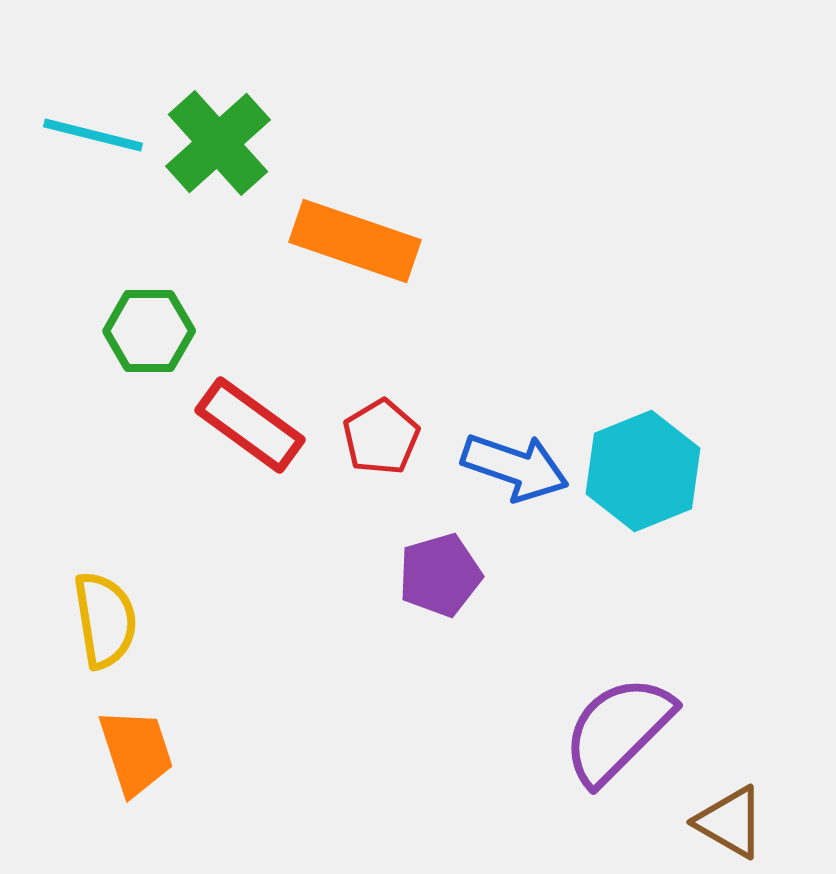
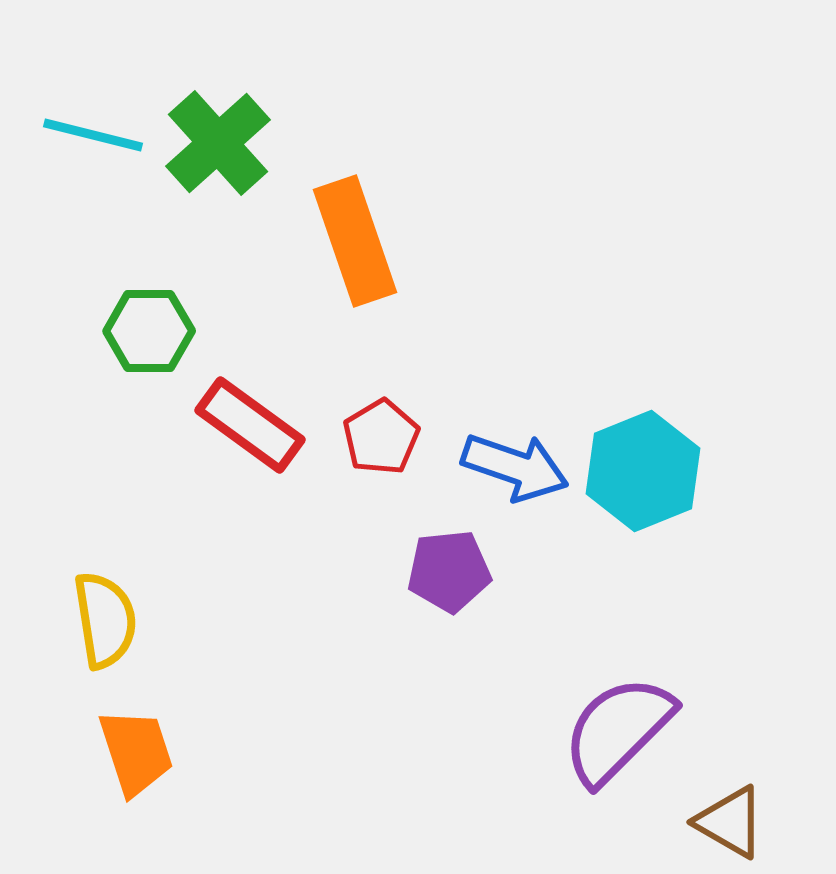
orange rectangle: rotated 52 degrees clockwise
purple pentagon: moved 9 px right, 4 px up; rotated 10 degrees clockwise
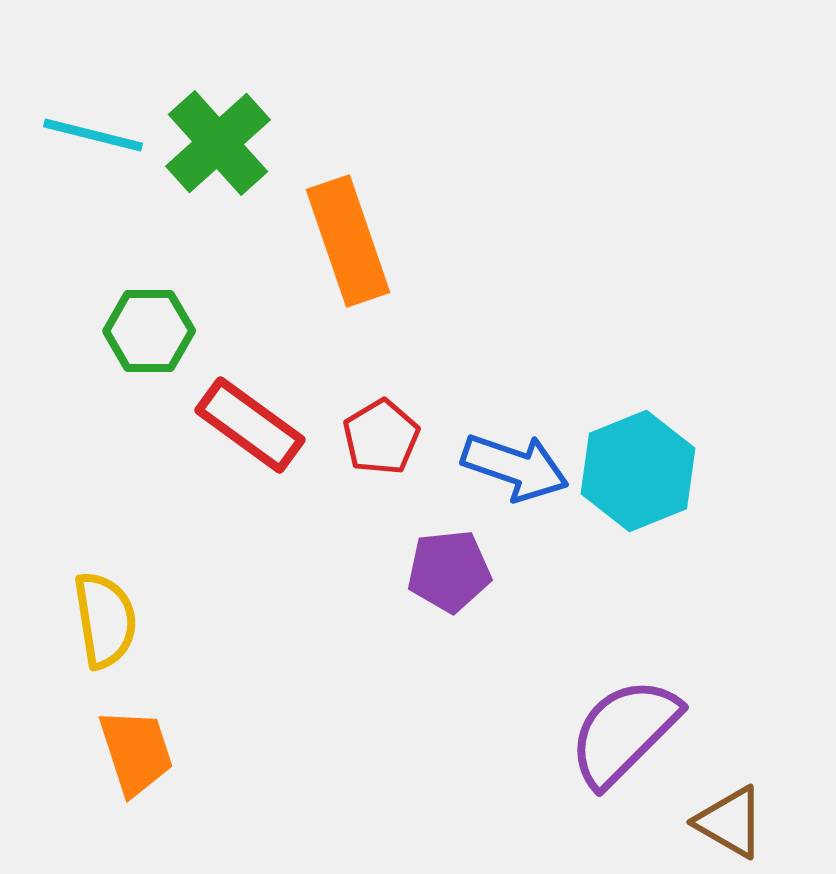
orange rectangle: moved 7 px left
cyan hexagon: moved 5 px left
purple semicircle: moved 6 px right, 2 px down
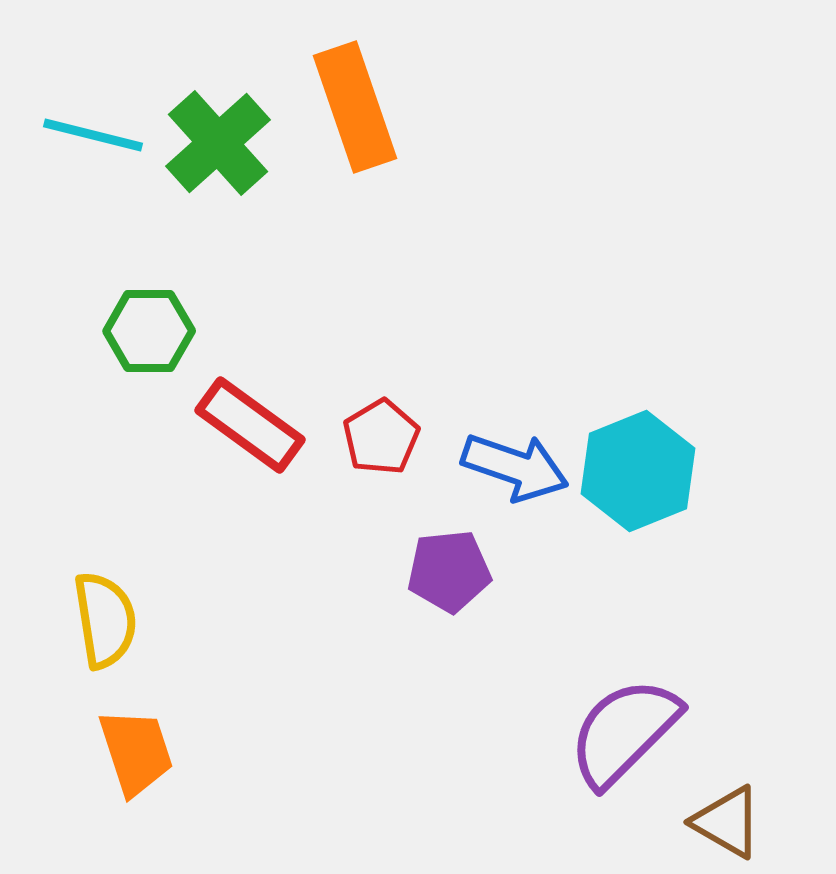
orange rectangle: moved 7 px right, 134 px up
brown triangle: moved 3 px left
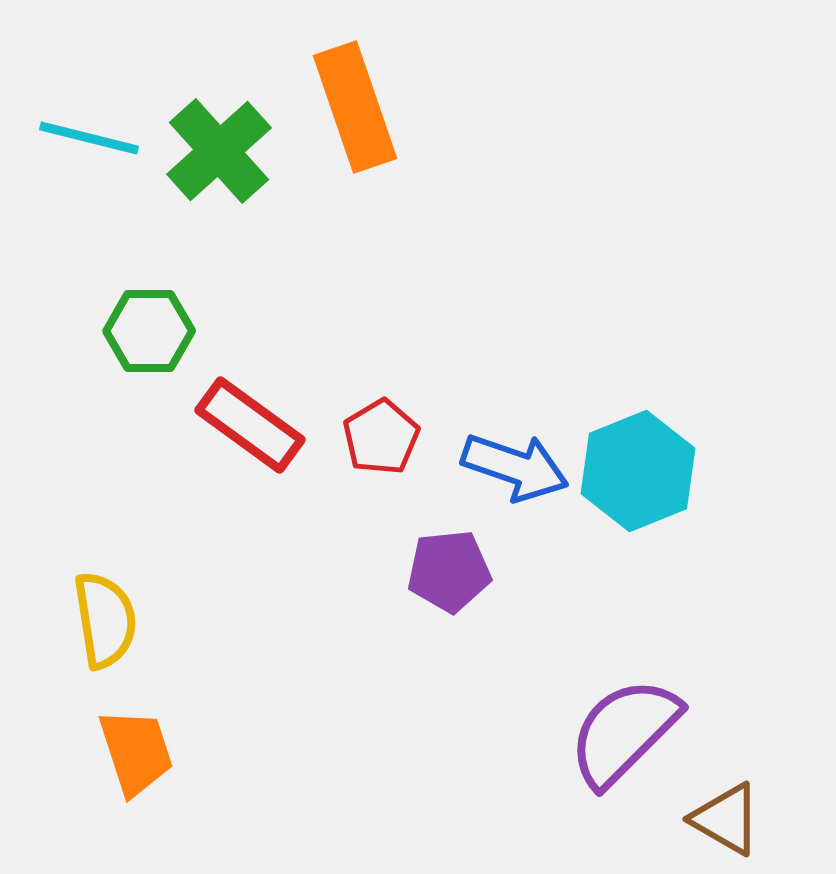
cyan line: moved 4 px left, 3 px down
green cross: moved 1 px right, 8 px down
brown triangle: moved 1 px left, 3 px up
